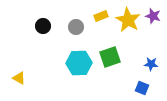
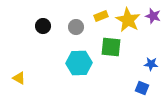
green square: moved 1 px right, 10 px up; rotated 25 degrees clockwise
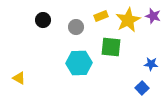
yellow star: rotated 15 degrees clockwise
black circle: moved 6 px up
blue square: rotated 24 degrees clockwise
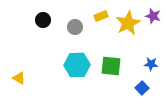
yellow star: moved 3 px down
gray circle: moved 1 px left
green square: moved 19 px down
cyan hexagon: moved 2 px left, 2 px down
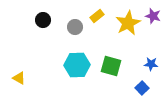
yellow rectangle: moved 4 px left; rotated 16 degrees counterclockwise
green square: rotated 10 degrees clockwise
